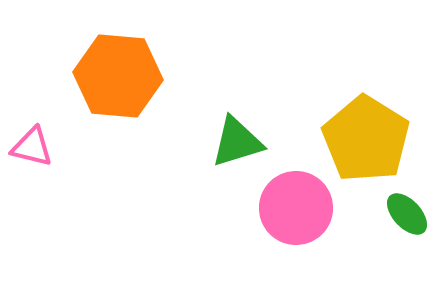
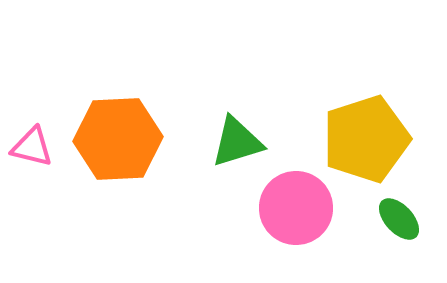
orange hexagon: moved 63 px down; rotated 8 degrees counterclockwise
yellow pentagon: rotated 22 degrees clockwise
green ellipse: moved 8 px left, 5 px down
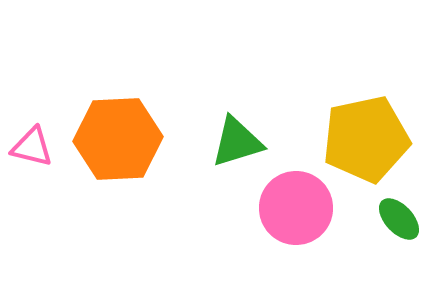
yellow pentagon: rotated 6 degrees clockwise
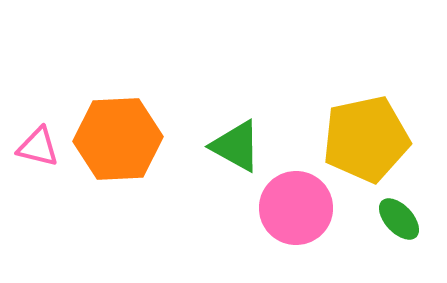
green triangle: moved 1 px left, 4 px down; rotated 46 degrees clockwise
pink triangle: moved 6 px right
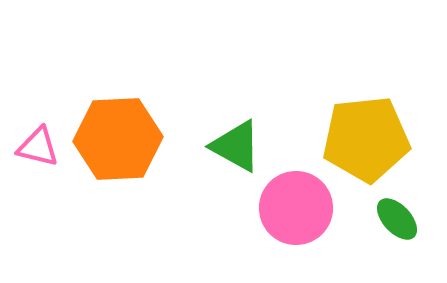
yellow pentagon: rotated 6 degrees clockwise
green ellipse: moved 2 px left
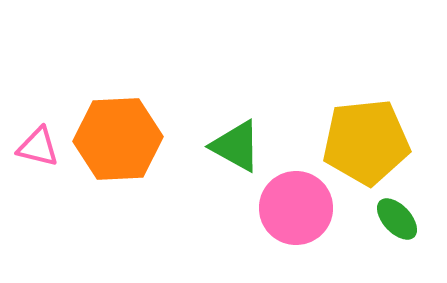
yellow pentagon: moved 3 px down
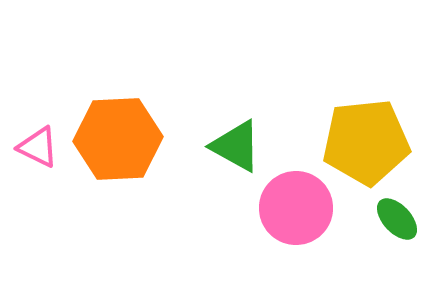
pink triangle: rotated 12 degrees clockwise
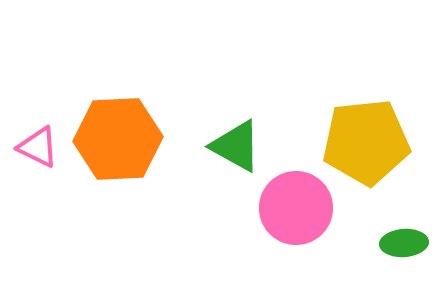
green ellipse: moved 7 px right, 24 px down; rotated 51 degrees counterclockwise
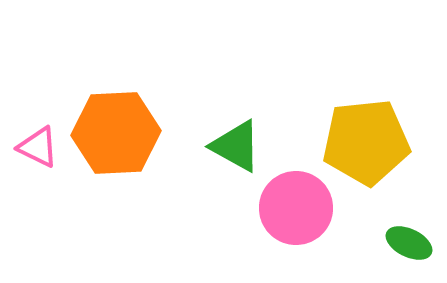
orange hexagon: moved 2 px left, 6 px up
green ellipse: moved 5 px right; rotated 30 degrees clockwise
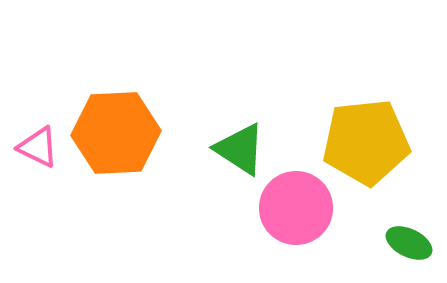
green triangle: moved 4 px right, 3 px down; rotated 4 degrees clockwise
